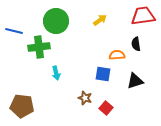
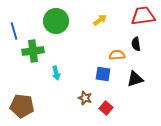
blue line: rotated 60 degrees clockwise
green cross: moved 6 px left, 4 px down
black triangle: moved 2 px up
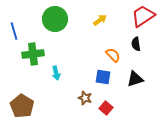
red trapezoid: rotated 25 degrees counterclockwise
green circle: moved 1 px left, 2 px up
green cross: moved 3 px down
orange semicircle: moved 4 px left; rotated 49 degrees clockwise
blue square: moved 3 px down
brown pentagon: rotated 25 degrees clockwise
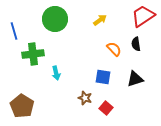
orange semicircle: moved 1 px right, 6 px up
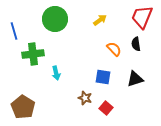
red trapezoid: moved 1 px left, 1 px down; rotated 35 degrees counterclockwise
brown pentagon: moved 1 px right, 1 px down
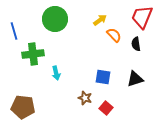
orange semicircle: moved 14 px up
brown pentagon: rotated 25 degrees counterclockwise
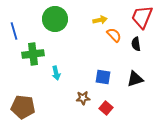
yellow arrow: rotated 24 degrees clockwise
brown star: moved 2 px left; rotated 24 degrees counterclockwise
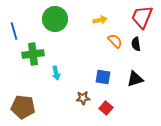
orange semicircle: moved 1 px right, 6 px down
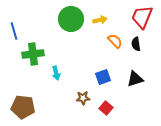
green circle: moved 16 px right
blue square: rotated 28 degrees counterclockwise
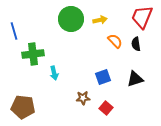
cyan arrow: moved 2 px left
